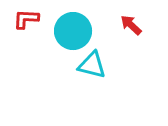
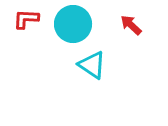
cyan circle: moved 7 px up
cyan triangle: rotated 20 degrees clockwise
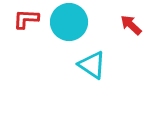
cyan circle: moved 4 px left, 2 px up
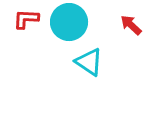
cyan triangle: moved 3 px left, 3 px up
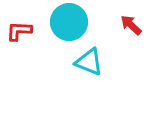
red L-shape: moved 7 px left, 12 px down
cyan triangle: rotated 12 degrees counterclockwise
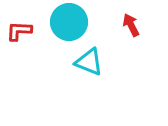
red arrow: rotated 20 degrees clockwise
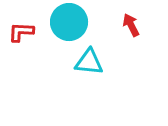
red L-shape: moved 2 px right, 1 px down
cyan triangle: rotated 16 degrees counterclockwise
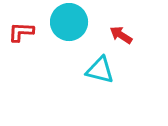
red arrow: moved 10 px left, 10 px down; rotated 30 degrees counterclockwise
cyan triangle: moved 11 px right, 8 px down; rotated 8 degrees clockwise
